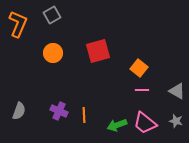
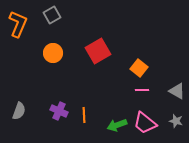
red square: rotated 15 degrees counterclockwise
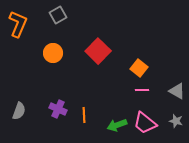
gray square: moved 6 px right
red square: rotated 15 degrees counterclockwise
purple cross: moved 1 px left, 2 px up
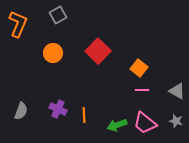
gray semicircle: moved 2 px right
